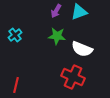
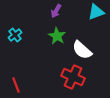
cyan triangle: moved 17 px right
green star: rotated 24 degrees clockwise
white semicircle: moved 1 px down; rotated 20 degrees clockwise
red line: rotated 35 degrees counterclockwise
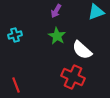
cyan cross: rotated 24 degrees clockwise
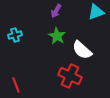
red cross: moved 3 px left, 1 px up
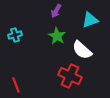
cyan triangle: moved 6 px left, 8 px down
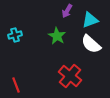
purple arrow: moved 11 px right
white semicircle: moved 9 px right, 6 px up
red cross: rotated 15 degrees clockwise
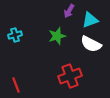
purple arrow: moved 2 px right
green star: rotated 24 degrees clockwise
white semicircle: rotated 15 degrees counterclockwise
red cross: rotated 30 degrees clockwise
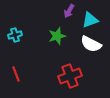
red line: moved 11 px up
